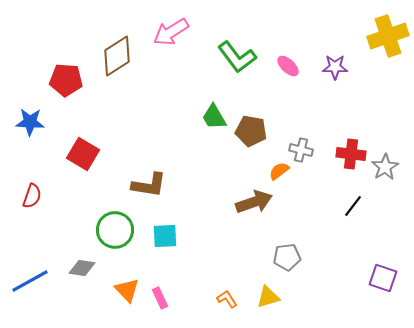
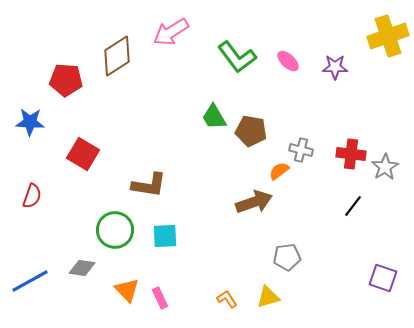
pink ellipse: moved 5 px up
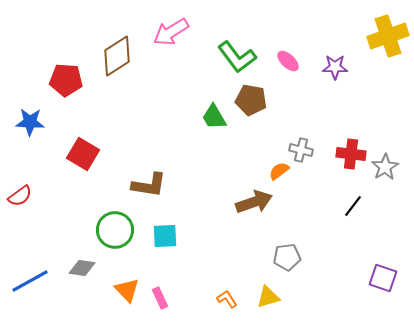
brown pentagon: moved 31 px up
red semicircle: moved 12 px left; rotated 35 degrees clockwise
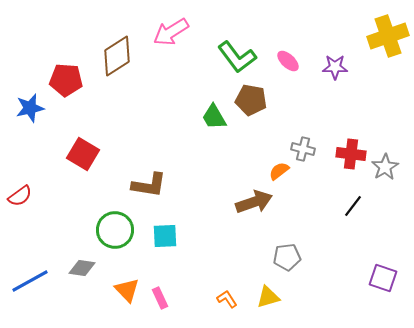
blue star: moved 14 px up; rotated 16 degrees counterclockwise
gray cross: moved 2 px right, 1 px up
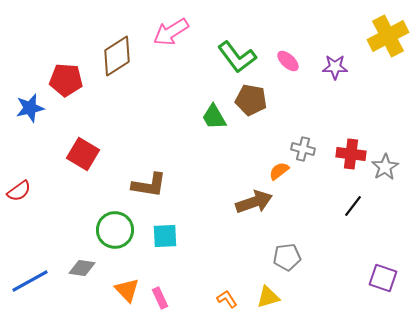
yellow cross: rotated 9 degrees counterclockwise
red semicircle: moved 1 px left, 5 px up
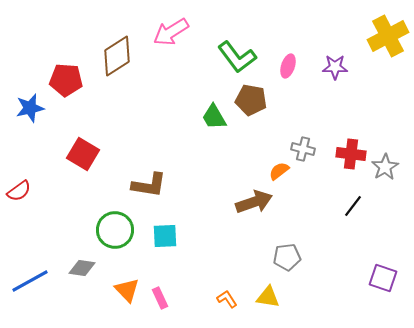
pink ellipse: moved 5 px down; rotated 65 degrees clockwise
yellow triangle: rotated 25 degrees clockwise
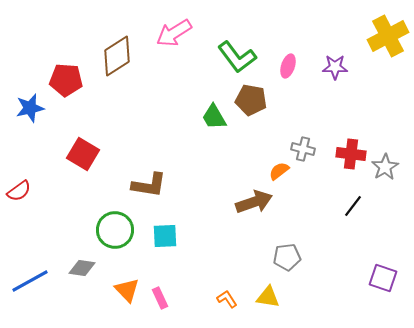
pink arrow: moved 3 px right, 1 px down
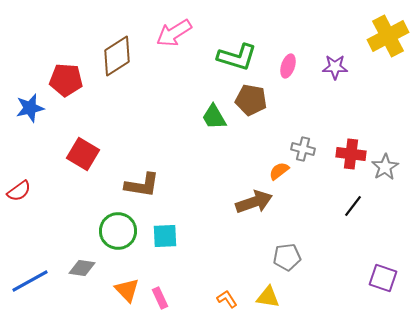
green L-shape: rotated 36 degrees counterclockwise
brown L-shape: moved 7 px left
green circle: moved 3 px right, 1 px down
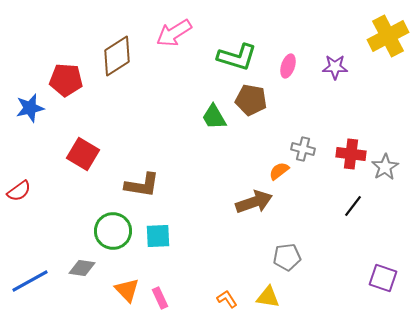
green circle: moved 5 px left
cyan square: moved 7 px left
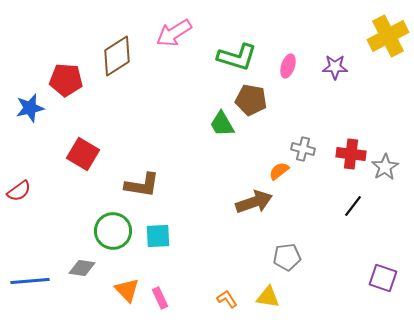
green trapezoid: moved 8 px right, 7 px down
blue line: rotated 24 degrees clockwise
